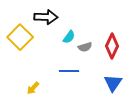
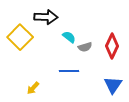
cyan semicircle: rotated 88 degrees counterclockwise
blue triangle: moved 2 px down
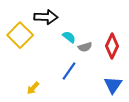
yellow square: moved 2 px up
blue line: rotated 54 degrees counterclockwise
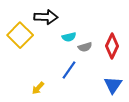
cyan semicircle: rotated 128 degrees clockwise
blue line: moved 1 px up
yellow arrow: moved 5 px right
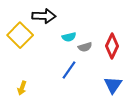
black arrow: moved 2 px left, 1 px up
yellow arrow: moved 16 px left; rotated 24 degrees counterclockwise
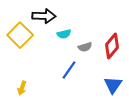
cyan semicircle: moved 5 px left, 3 px up
red diamond: rotated 15 degrees clockwise
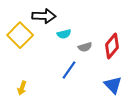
blue triangle: rotated 18 degrees counterclockwise
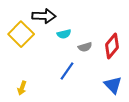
yellow square: moved 1 px right, 1 px up
blue line: moved 2 px left, 1 px down
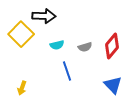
cyan semicircle: moved 7 px left, 11 px down
blue line: rotated 54 degrees counterclockwise
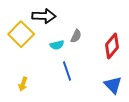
gray semicircle: moved 9 px left, 11 px up; rotated 48 degrees counterclockwise
yellow arrow: moved 1 px right, 4 px up
